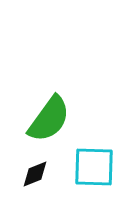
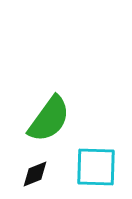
cyan square: moved 2 px right
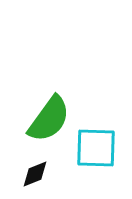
cyan square: moved 19 px up
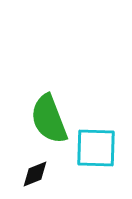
green semicircle: rotated 123 degrees clockwise
